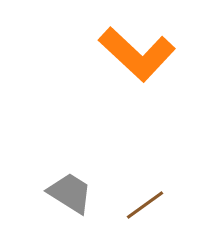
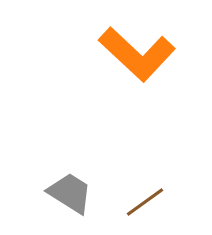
brown line: moved 3 px up
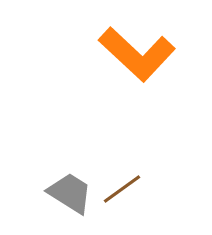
brown line: moved 23 px left, 13 px up
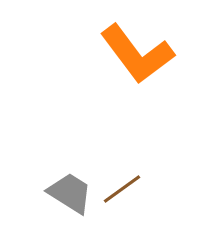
orange L-shape: rotated 10 degrees clockwise
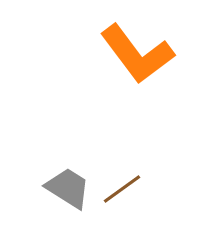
gray trapezoid: moved 2 px left, 5 px up
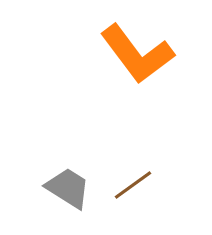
brown line: moved 11 px right, 4 px up
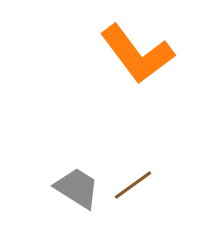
gray trapezoid: moved 9 px right
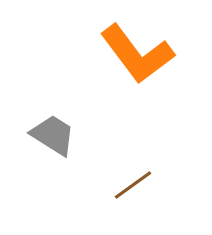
gray trapezoid: moved 24 px left, 53 px up
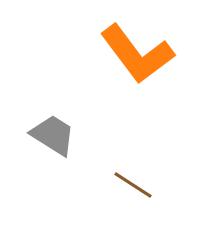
brown line: rotated 69 degrees clockwise
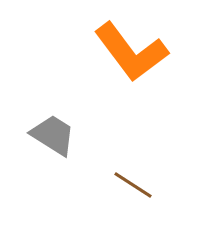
orange L-shape: moved 6 px left, 2 px up
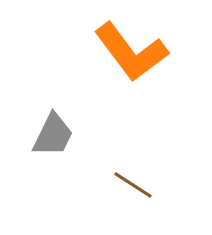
gray trapezoid: rotated 84 degrees clockwise
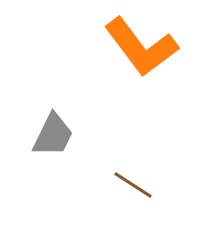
orange L-shape: moved 10 px right, 5 px up
